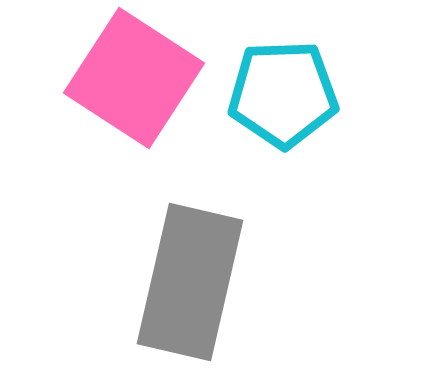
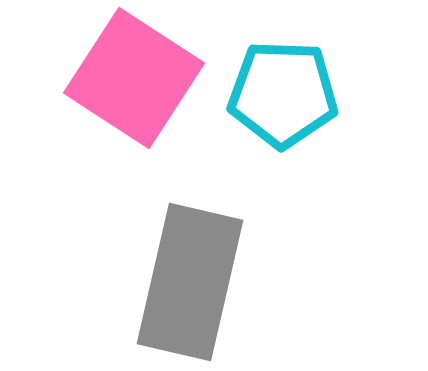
cyan pentagon: rotated 4 degrees clockwise
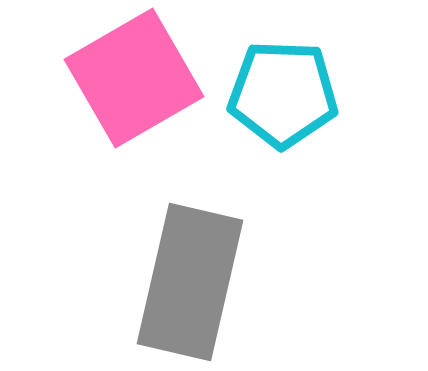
pink square: rotated 27 degrees clockwise
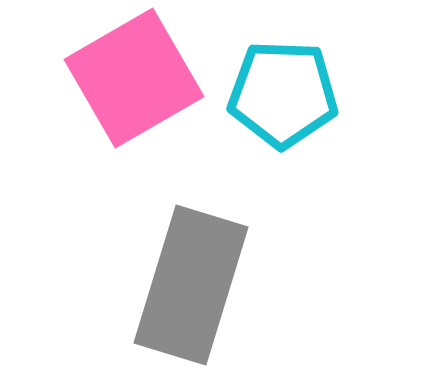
gray rectangle: moved 1 px right, 3 px down; rotated 4 degrees clockwise
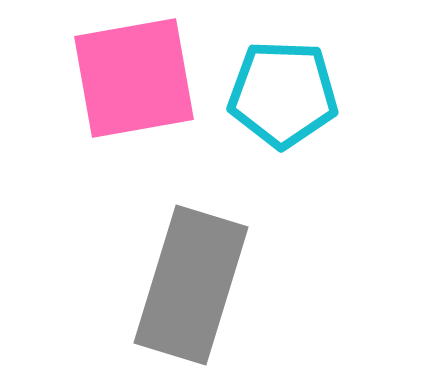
pink square: rotated 20 degrees clockwise
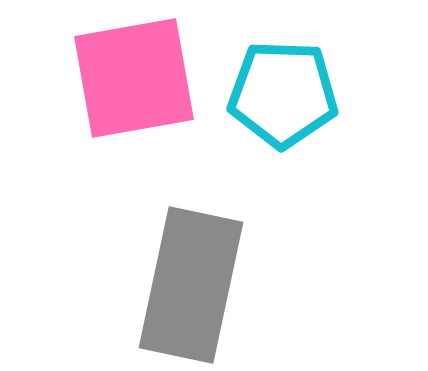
gray rectangle: rotated 5 degrees counterclockwise
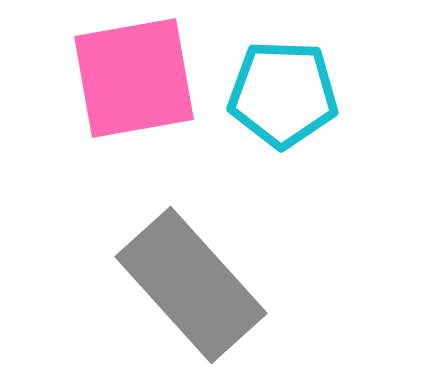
gray rectangle: rotated 54 degrees counterclockwise
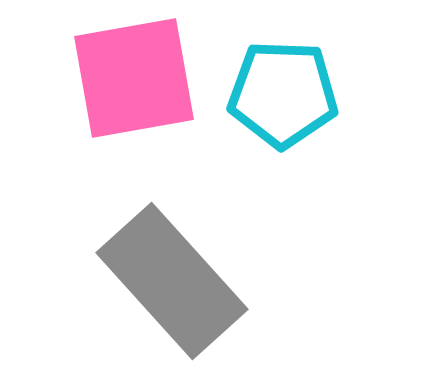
gray rectangle: moved 19 px left, 4 px up
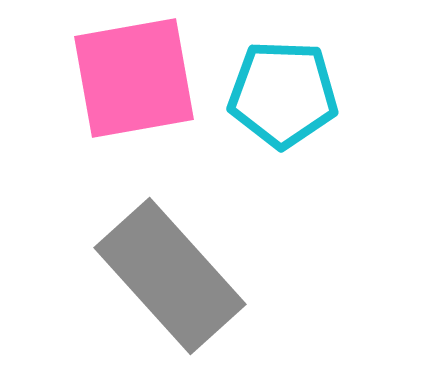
gray rectangle: moved 2 px left, 5 px up
